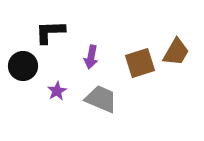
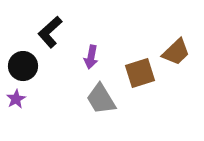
black L-shape: rotated 40 degrees counterclockwise
brown trapezoid: rotated 16 degrees clockwise
brown square: moved 10 px down
purple star: moved 41 px left, 8 px down
gray trapezoid: rotated 144 degrees counterclockwise
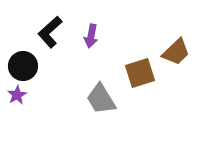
purple arrow: moved 21 px up
purple star: moved 1 px right, 4 px up
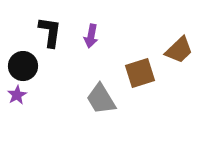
black L-shape: rotated 140 degrees clockwise
brown trapezoid: moved 3 px right, 2 px up
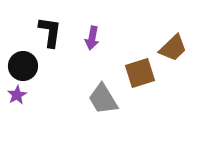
purple arrow: moved 1 px right, 2 px down
brown trapezoid: moved 6 px left, 2 px up
gray trapezoid: moved 2 px right
